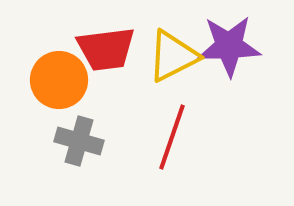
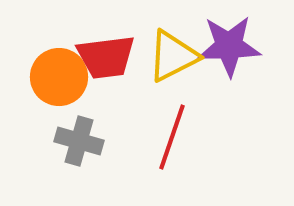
red trapezoid: moved 8 px down
orange circle: moved 3 px up
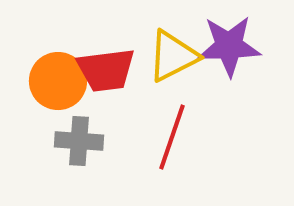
red trapezoid: moved 13 px down
orange circle: moved 1 px left, 4 px down
gray cross: rotated 12 degrees counterclockwise
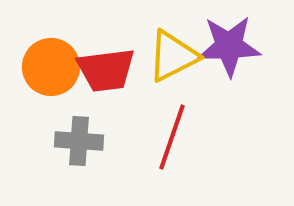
orange circle: moved 7 px left, 14 px up
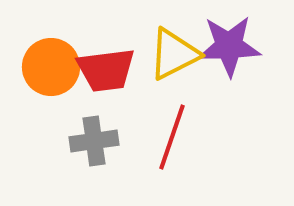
yellow triangle: moved 1 px right, 2 px up
gray cross: moved 15 px right; rotated 12 degrees counterclockwise
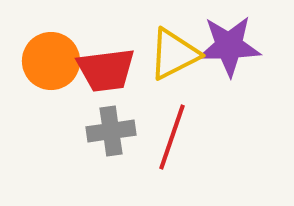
orange circle: moved 6 px up
gray cross: moved 17 px right, 10 px up
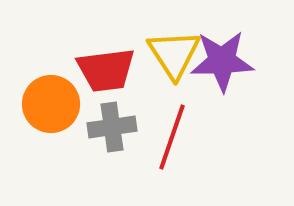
purple star: moved 7 px left, 15 px down
yellow triangle: rotated 36 degrees counterclockwise
orange circle: moved 43 px down
gray cross: moved 1 px right, 4 px up
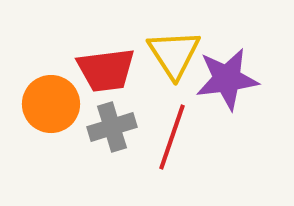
purple star: moved 5 px right, 18 px down; rotated 6 degrees counterclockwise
gray cross: rotated 9 degrees counterclockwise
